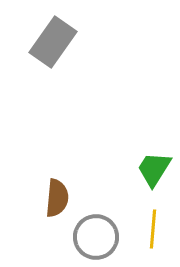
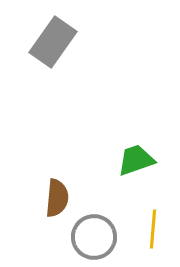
green trapezoid: moved 18 px left, 9 px up; rotated 39 degrees clockwise
gray circle: moved 2 px left
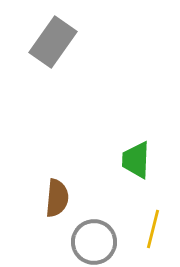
green trapezoid: rotated 69 degrees counterclockwise
yellow line: rotated 9 degrees clockwise
gray circle: moved 5 px down
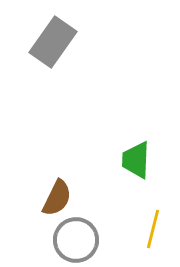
brown semicircle: rotated 21 degrees clockwise
gray circle: moved 18 px left, 2 px up
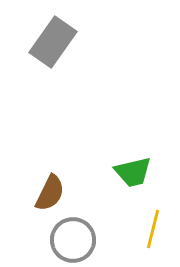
green trapezoid: moved 3 px left, 12 px down; rotated 105 degrees counterclockwise
brown semicircle: moved 7 px left, 5 px up
gray circle: moved 3 px left
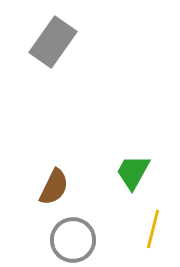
green trapezoid: rotated 132 degrees clockwise
brown semicircle: moved 4 px right, 6 px up
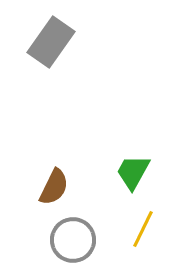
gray rectangle: moved 2 px left
yellow line: moved 10 px left; rotated 12 degrees clockwise
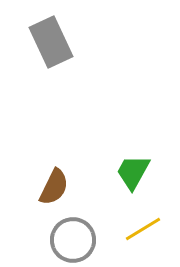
gray rectangle: rotated 60 degrees counterclockwise
yellow line: rotated 33 degrees clockwise
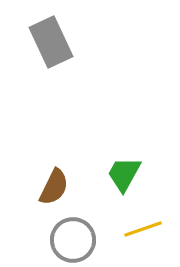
green trapezoid: moved 9 px left, 2 px down
yellow line: rotated 12 degrees clockwise
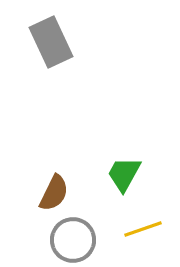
brown semicircle: moved 6 px down
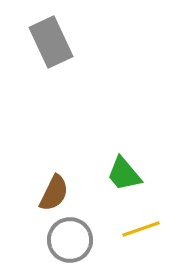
green trapezoid: rotated 69 degrees counterclockwise
yellow line: moved 2 px left
gray circle: moved 3 px left
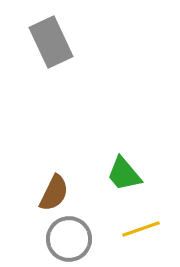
gray circle: moved 1 px left, 1 px up
